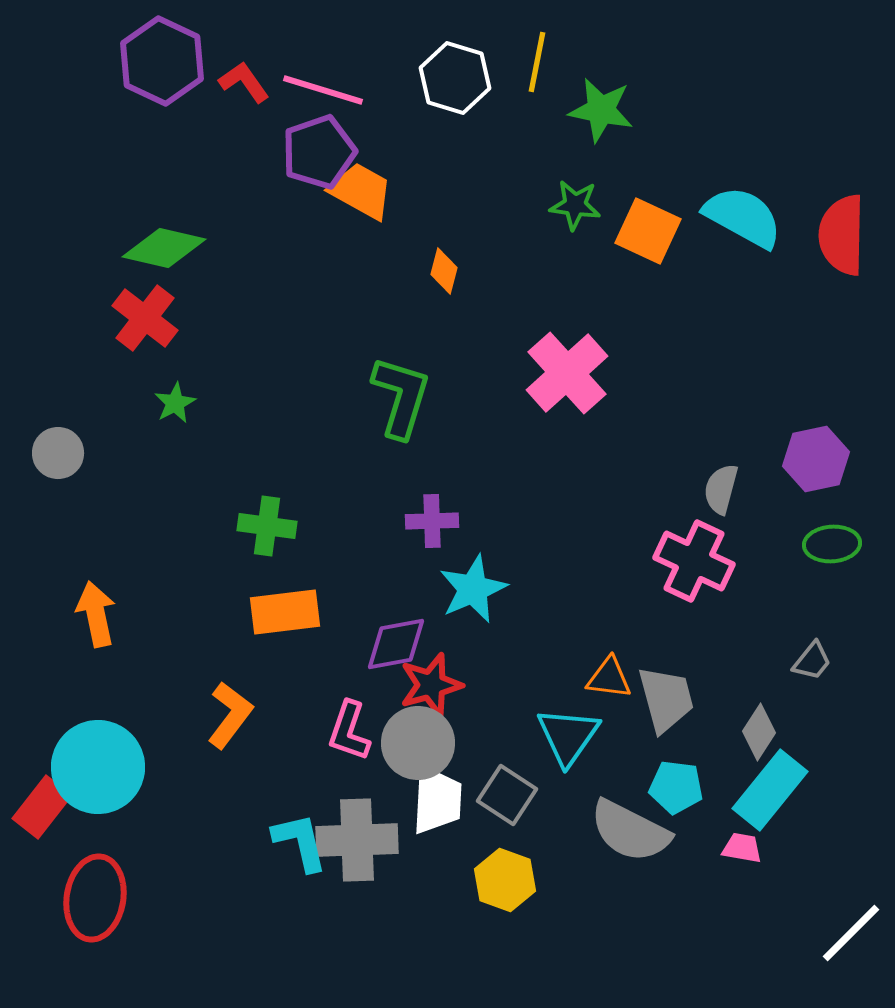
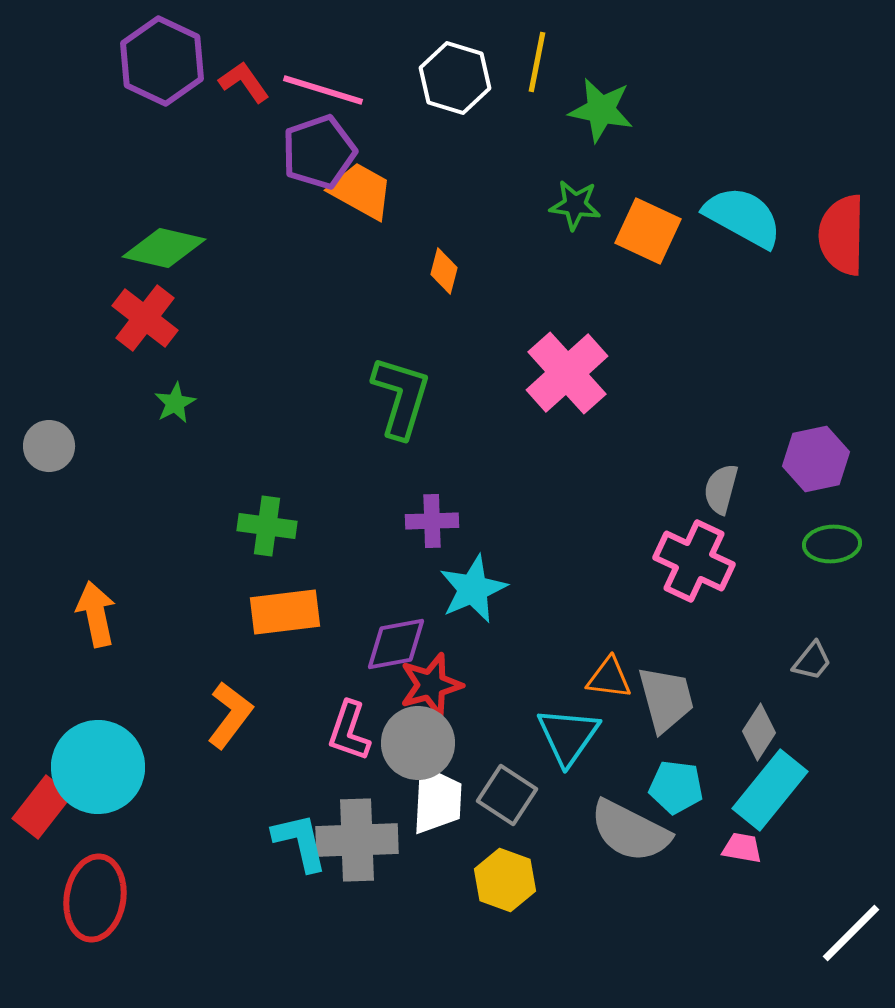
gray circle at (58, 453): moved 9 px left, 7 px up
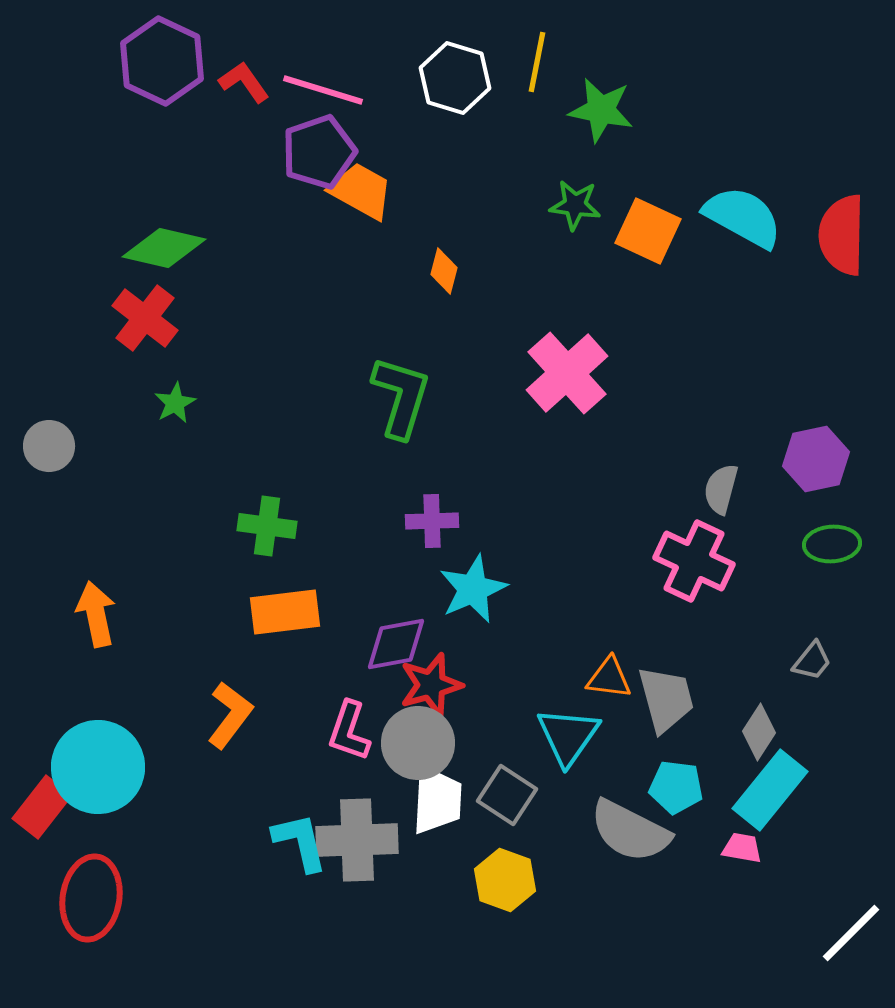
red ellipse at (95, 898): moved 4 px left
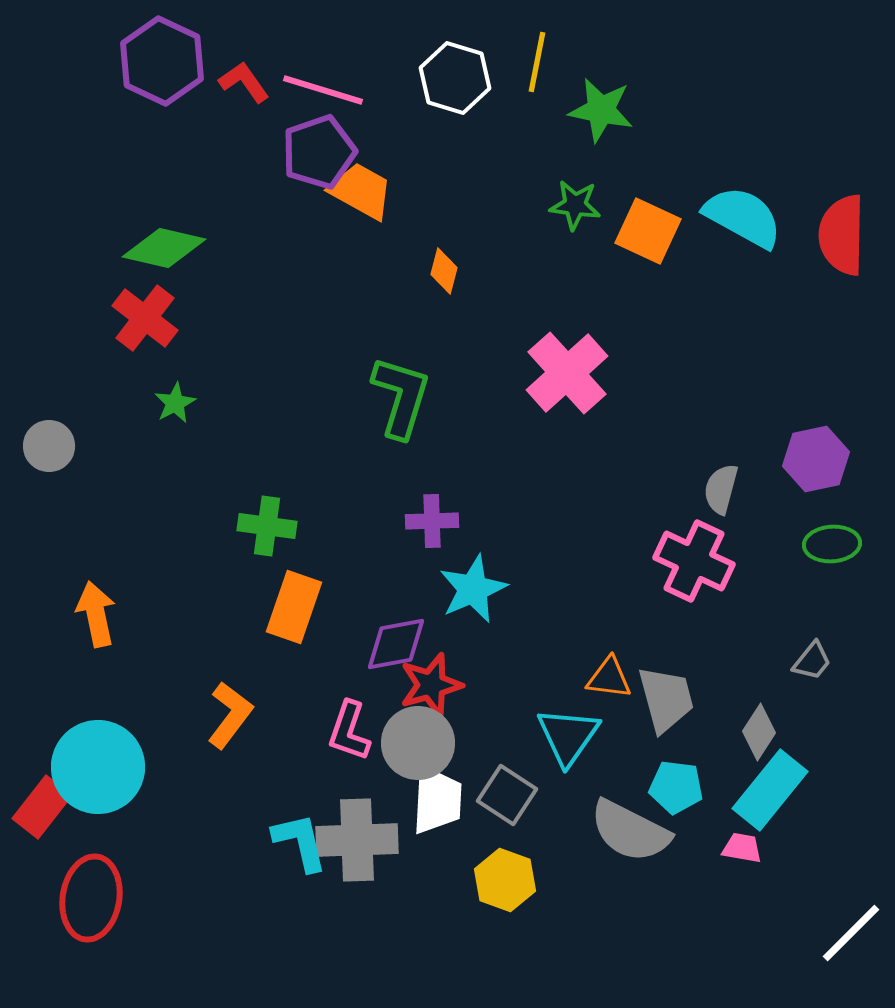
orange rectangle at (285, 612): moved 9 px right, 5 px up; rotated 64 degrees counterclockwise
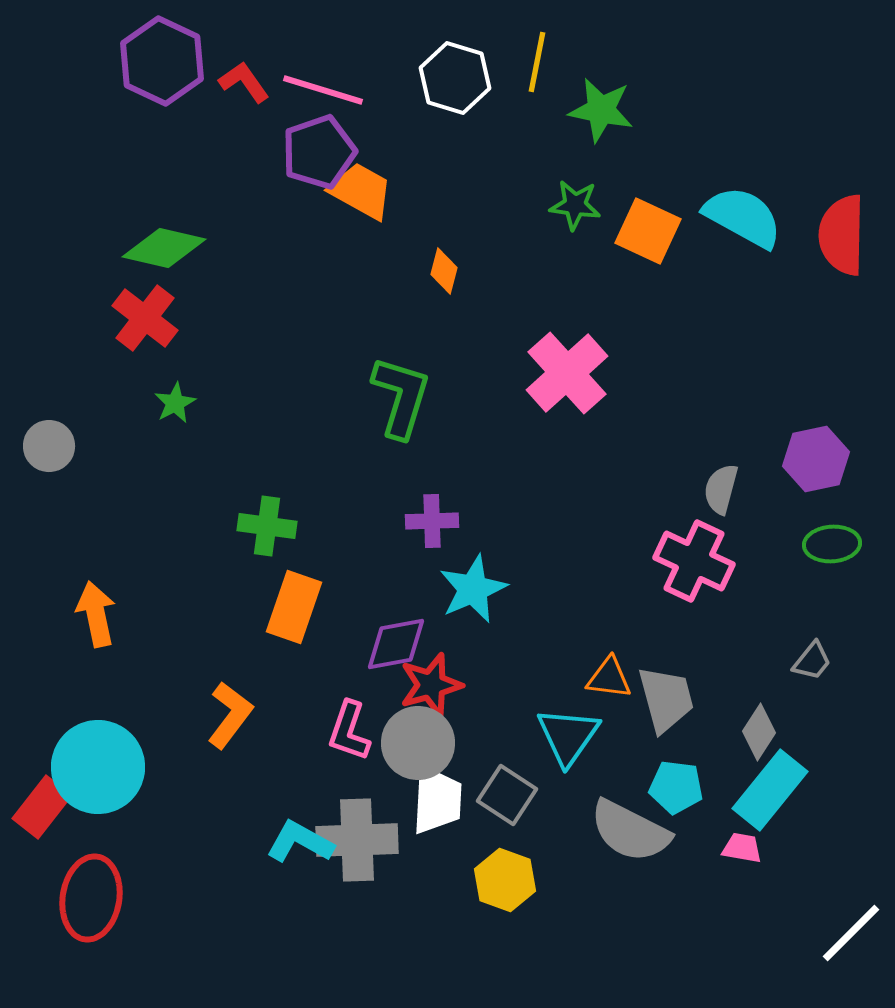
cyan L-shape at (300, 842): rotated 48 degrees counterclockwise
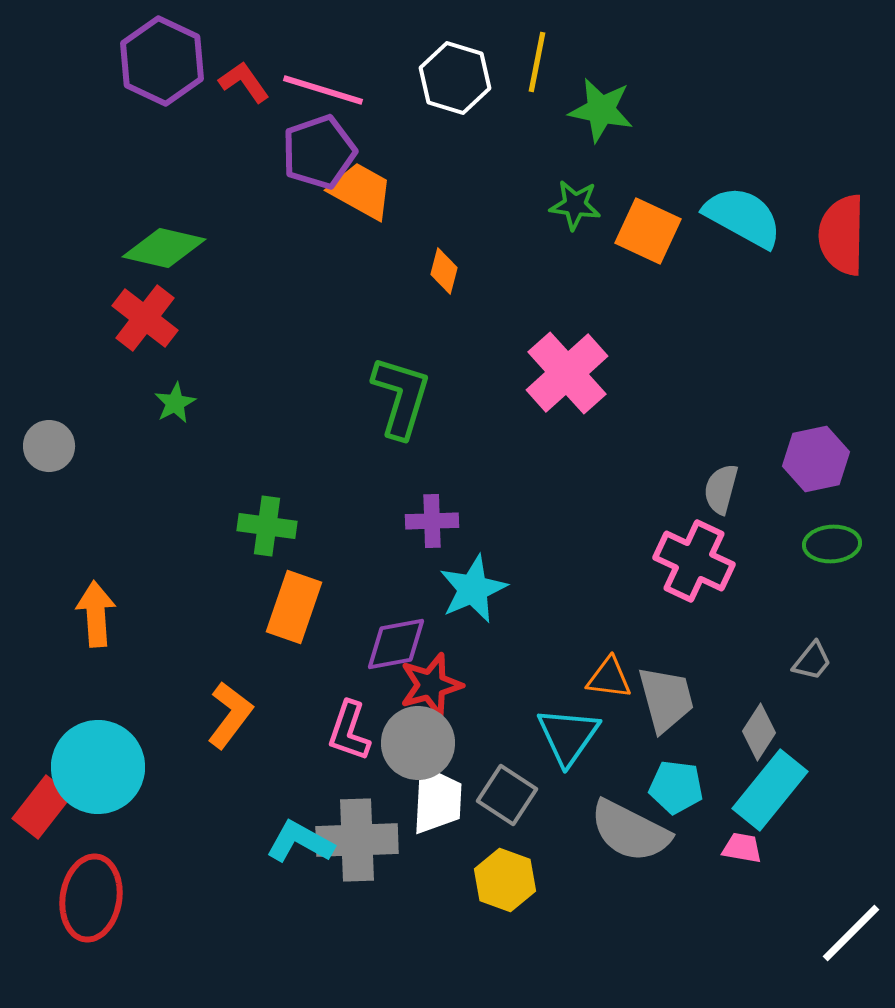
orange arrow at (96, 614): rotated 8 degrees clockwise
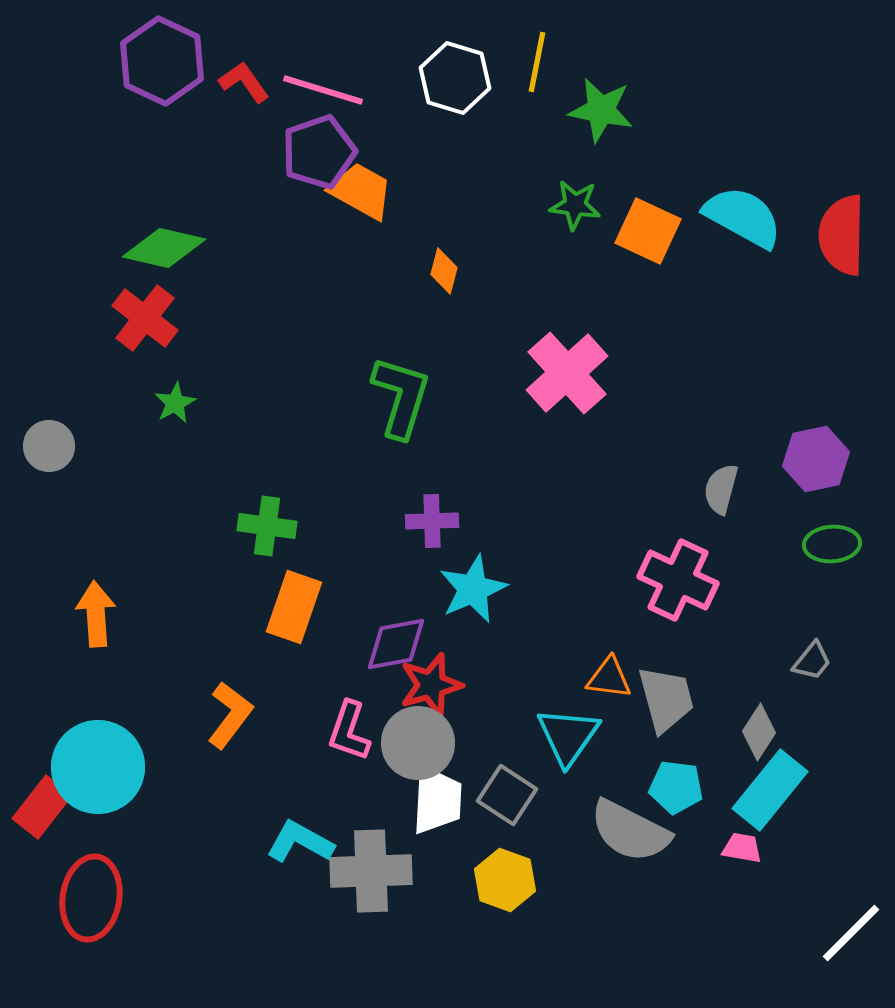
pink cross at (694, 561): moved 16 px left, 19 px down
gray cross at (357, 840): moved 14 px right, 31 px down
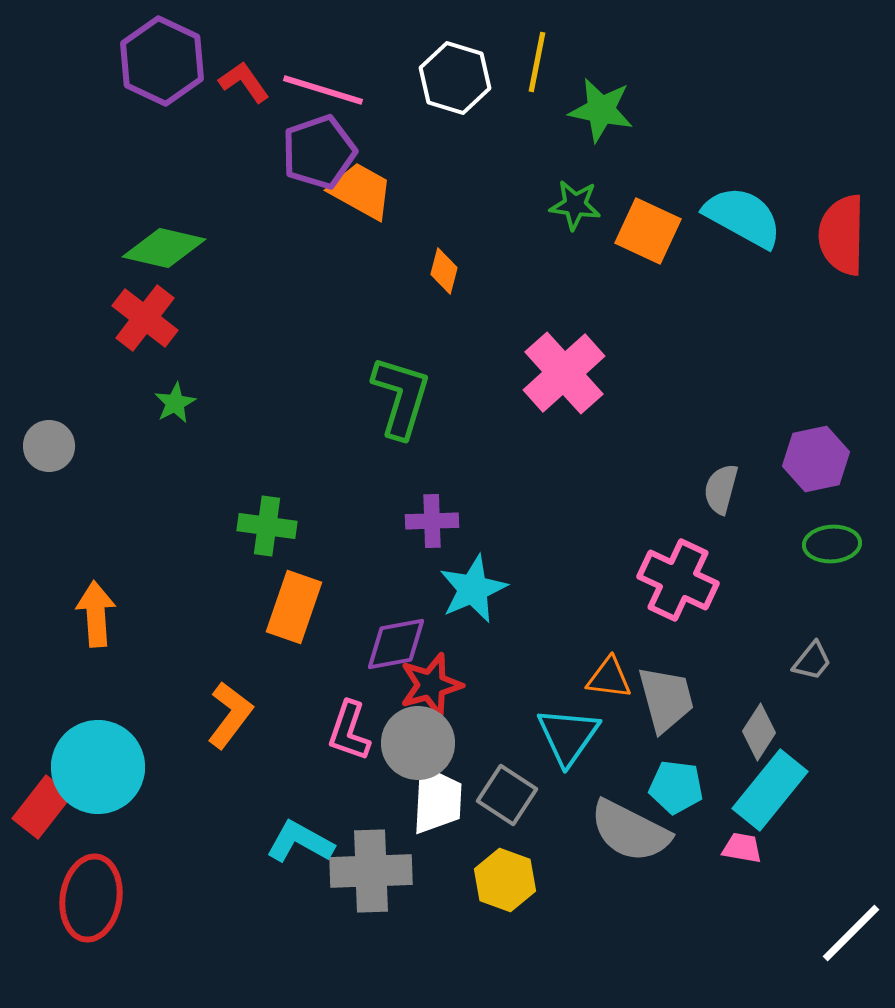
pink cross at (567, 373): moved 3 px left
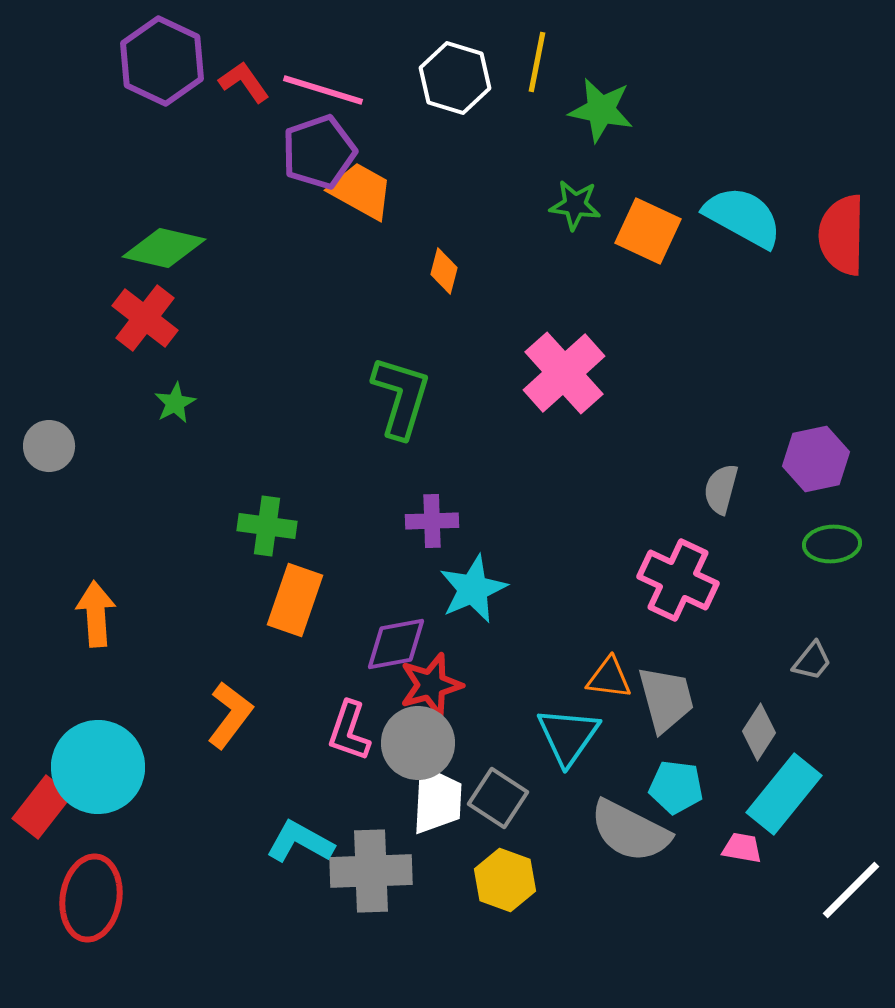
orange rectangle at (294, 607): moved 1 px right, 7 px up
cyan rectangle at (770, 790): moved 14 px right, 4 px down
gray square at (507, 795): moved 9 px left, 3 px down
white line at (851, 933): moved 43 px up
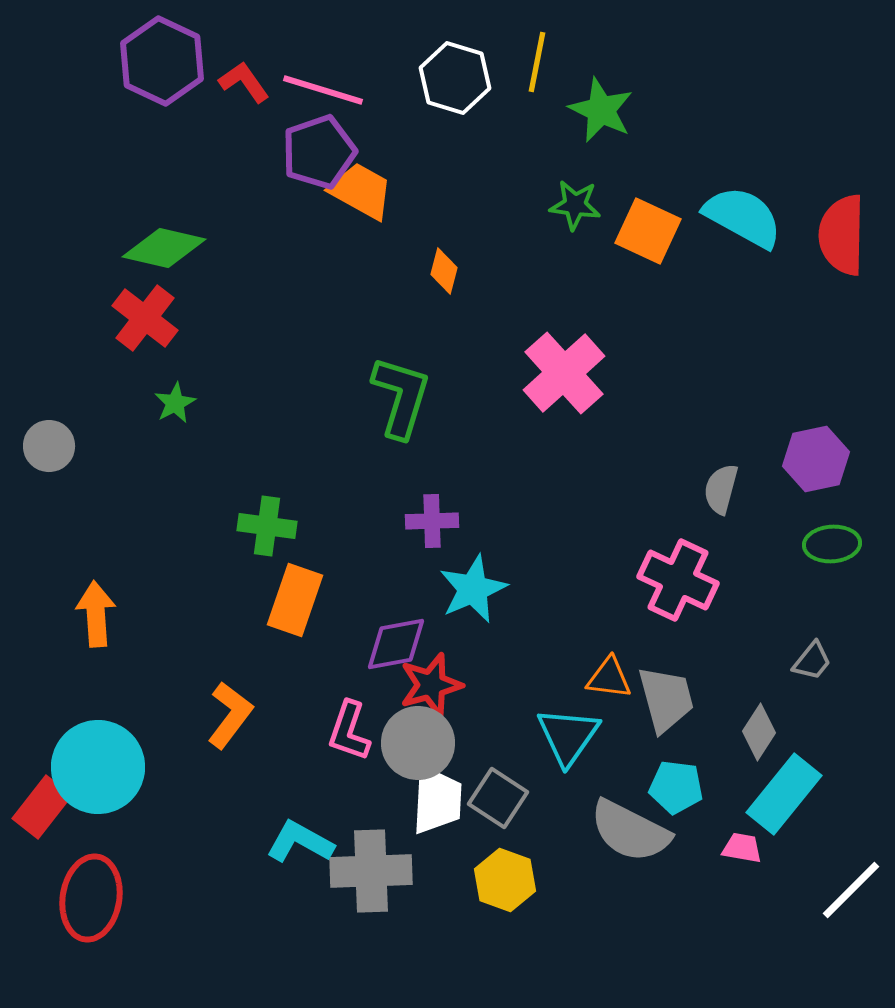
green star at (601, 110): rotated 14 degrees clockwise
